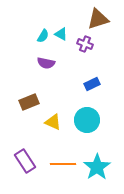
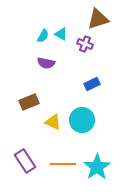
cyan circle: moved 5 px left
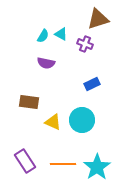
brown rectangle: rotated 30 degrees clockwise
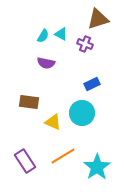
cyan circle: moved 7 px up
orange line: moved 8 px up; rotated 30 degrees counterclockwise
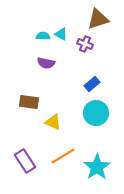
cyan semicircle: rotated 120 degrees counterclockwise
blue rectangle: rotated 14 degrees counterclockwise
cyan circle: moved 14 px right
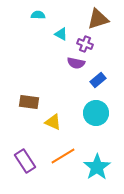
cyan semicircle: moved 5 px left, 21 px up
purple semicircle: moved 30 px right
blue rectangle: moved 6 px right, 4 px up
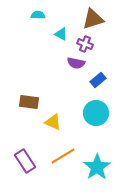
brown triangle: moved 5 px left
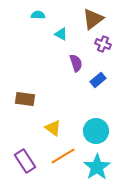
brown triangle: rotated 20 degrees counterclockwise
purple cross: moved 18 px right
purple semicircle: rotated 120 degrees counterclockwise
brown rectangle: moved 4 px left, 3 px up
cyan circle: moved 18 px down
yellow triangle: moved 6 px down; rotated 12 degrees clockwise
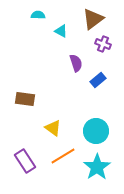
cyan triangle: moved 3 px up
